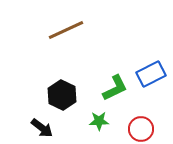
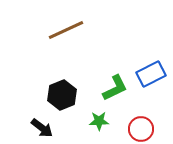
black hexagon: rotated 12 degrees clockwise
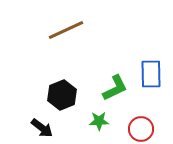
blue rectangle: rotated 64 degrees counterclockwise
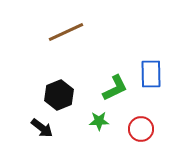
brown line: moved 2 px down
black hexagon: moved 3 px left
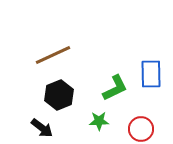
brown line: moved 13 px left, 23 px down
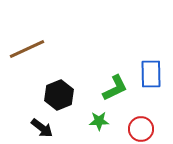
brown line: moved 26 px left, 6 px up
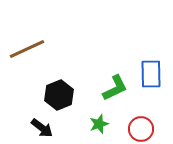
green star: moved 3 px down; rotated 18 degrees counterclockwise
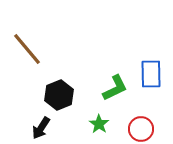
brown line: rotated 75 degrees clockwise
green star: rotated 18 degrees counterclockwise
black arrow: moved 1 px left; rotated 85 degrees clockwise
